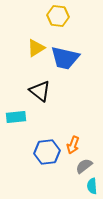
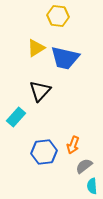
black triangle: rotated 35 degrees clockwise
cyan rectangle: rotated 42 degrees counterclockwise
blue hexagon: moved 3 px left
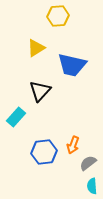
yellow hexagon: rotated 10 degrees counterclockwise
blue trapezoid: moved 7 px right, 7 px down
gray semicircle: moved 4 px right, 3 px up
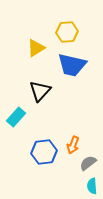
yellow hexagon: moved 9 px right, 16 px down
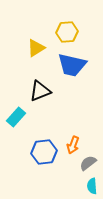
black triangle: rotated 25 degrees clockwise
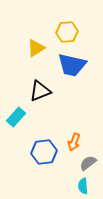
orange arrow: moved 1 px right, 3 px up
cyan semicircle: moved 9 px left
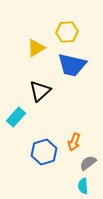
black triangle: rotated 20 degrees counterclockwise
blue hexagon: rotated 10 degrees counterclockwise
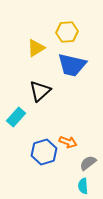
orange arrow: moved 6 px left; rotated 90 degrees counterclockwise
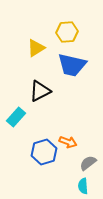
black triangle: rotated 15 degrees clockwise
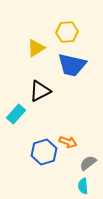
cyan rectangle: moved 3 px up
